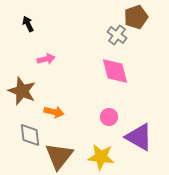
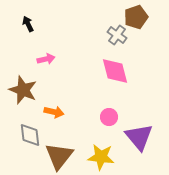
brown star: moved 1 px right, 1 px up
purple triangle: rotated 20 degrees clockwise
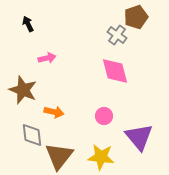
pink arrow: moved 1 px right, 1 px up
pink circle: moved 5 px left, 1 px up
gray diamond: moved 2 px right
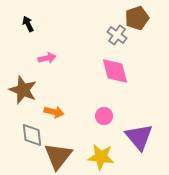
brown pentagon: moved 1 px right, 1 px down
brown triangle: moved 1 px left
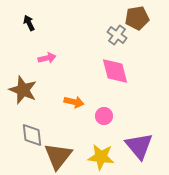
brown pentagon: rotated 10 degrees clockwise
black arrow: moved 1 px right, 1 px up
orange arrow: moved 20 px right, 10 px up
purple triangle: moved 9 px down
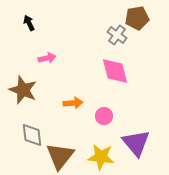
orange arrow: moved 1 px left, 1 px down; rotated 18 degrees counterclockwise
purple triangle: moved 3 px left, 3 px up
brown triangle: moved 2 px right
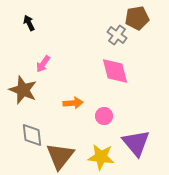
pink arrow: moved 4 px left, 6 px down; rotated 138 degrees clockwise
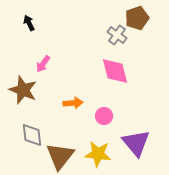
brown pentagon: rotated 10 degrees counterclockwise
yellow star: moved 3 px left, 3 px up
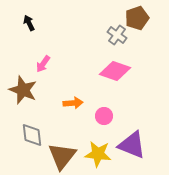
pink diamond: rotated 56 degrees counterclockwise
purple triangle: moved 4 px left, 2 px down; rotated 28 degrees counterclockwise
brown triangle: moved 2 px right
